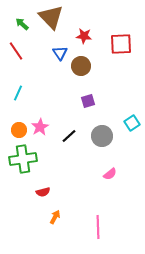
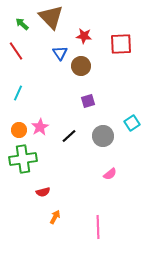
gray circle: moved 1 px right
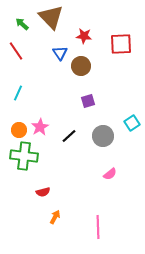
green cross: moved 1 px right, 3 px up; rotated 16 degrees clockwise
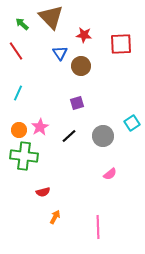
red star: moved 1 px up
purple square: moved 11 px left, 2 px down
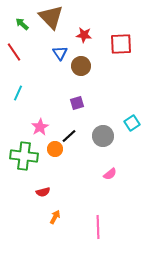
red line: moved 2 px left, 1 px down
orange circle: moved 36 px right, 19 px down
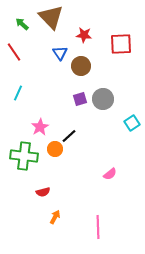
purple square: moved 3 px right, 4 px up
gray circle: moved 37 px up
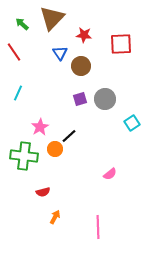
brown triangle: moved 1 px right, 1 px down; rotated 28 degrees clockwise
gray circle: moved 2 px right
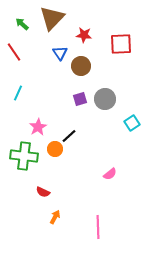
pink star: moved 2 px left
red semicircle: rotated 40 degrees clockwise
